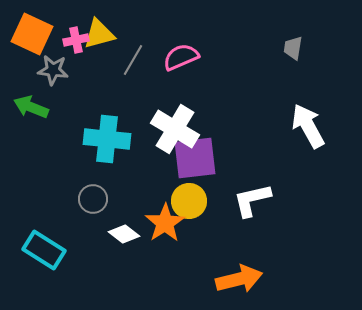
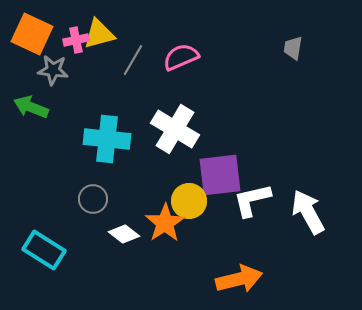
white arrow: moved 86 px down
purple square: moved 25 px right, 17 px down
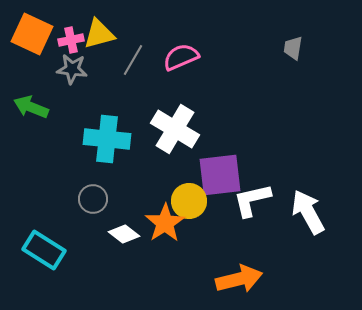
pink cross: moved 5 px left
gray star: moved 19 px right, 1 px up
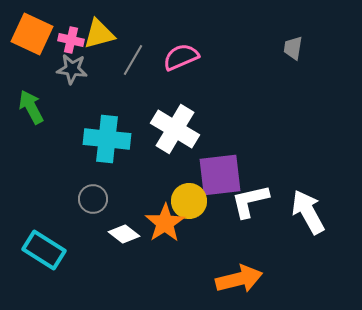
pink cross: rotated 25 degrees clockwise
green arrow: rotated 40 degrees clockwise
white L-shape: moved 2 px left, 1 px down
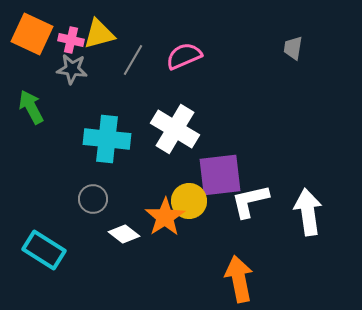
pink semicircle: moved 3 px right, 1 px up
white arrow: rotated 21 degrees clockwise
orange star: moved 6 px up
orange arrow: rotated 87 degrees counterclockwise
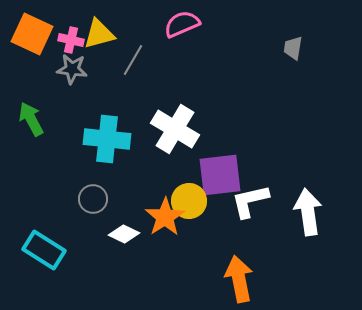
pink semicircle: moved 2 px left, 32 px up
green arrow: moved 12 px down
white diamond: rotated 12 degrees counterclockwise
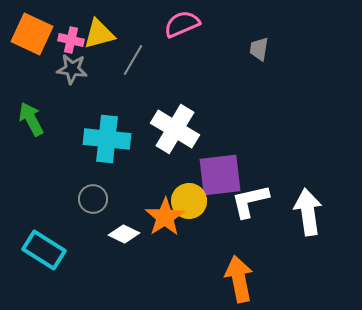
gray trapezoid: moved 34 px left, 1 px down
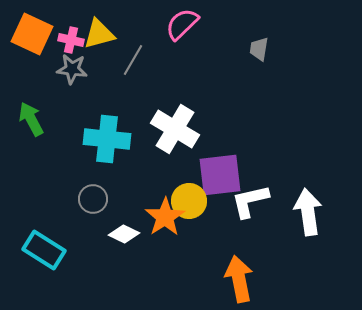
pink semicircle: rotated 21 degrees counterclockwise
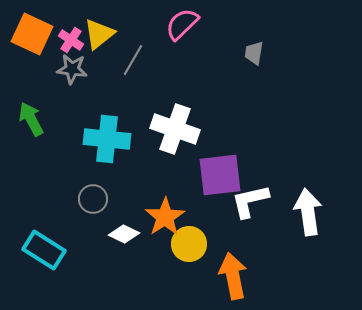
yellow triangle: rotated 24 degrees counterclockwise
pink cross: rotated 20 degrees clockwise
gray trapezoid: moved 5 px left, 4 px down
white cross: rotated 12 degrees counterclockwise
yellow circle: moved 43 px down
orange arrow: moved 6 px left, 3 px up
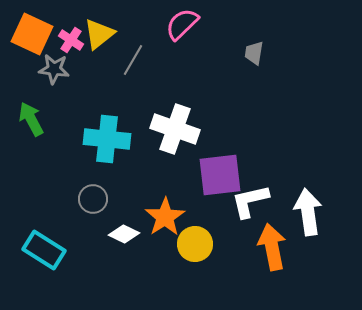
gray star: moved 18 px left
yellow circle: moved 6 px right
orange arrow: moved 39 px right, 29 px up
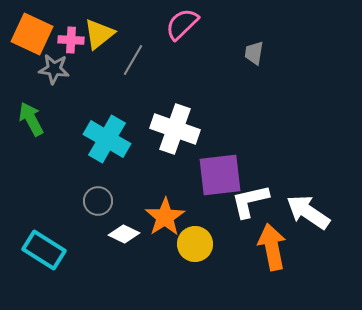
pink cross: rotated 30 degrees counterclockwise
cyan cross: rotated 24 degrees clockwise
gray circle: moved 5 px right, 2 px down
white arrow: rotated 48 degrees counterclockwise
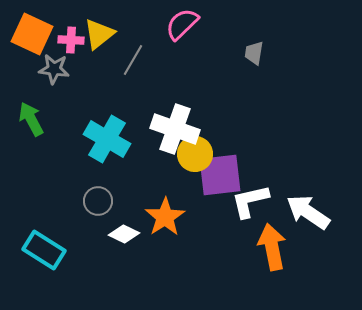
yellow circle: moved 90 px up
